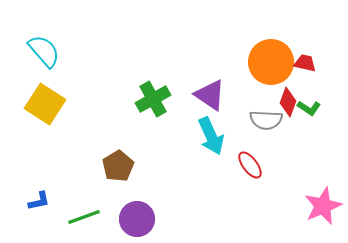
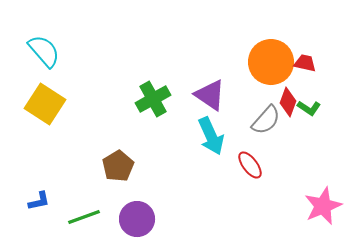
gray semicircle: rotated 52 degrees counterclockwise
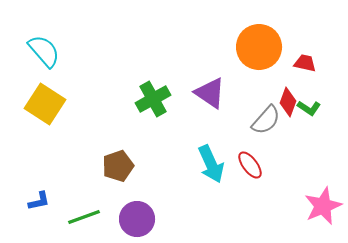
orange circle: moved 12 px left, 15 px up
purple triangle: moved 2 px up
cyan arrow: moved 28 px down
brown pentagon: rotated 12 degrees clockwise
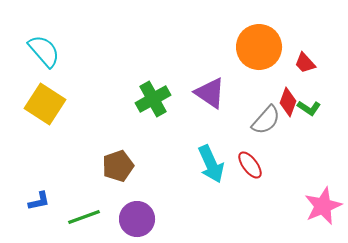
red trapezoid: rotated 145 degrees counterclockwise
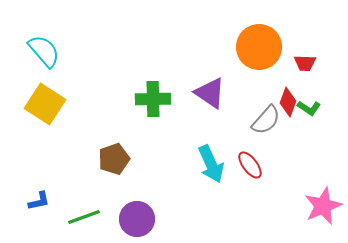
red trapezoid: rotated 45 degrees counterclockwise
green cross: rotated 28 degrees clockwise
brown pentagon: moved 4 px left, 7 px up
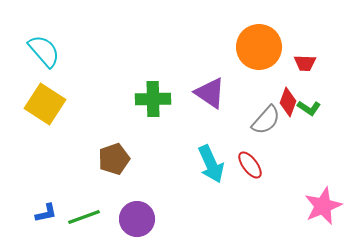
blue L-shape: moved 7 px right, 12 px down
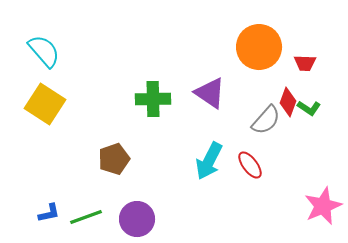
cyan arrow: moved 2 px left, 3 px up; rotated 51 degrees clockwise
blue L-shape: moved 3 px right
green line: moved 2 px right
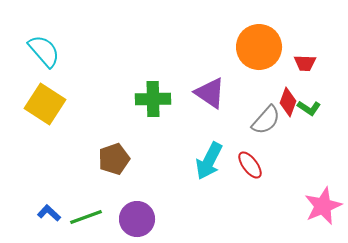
blue L-shape: rotated 125 degrees counterclockwise
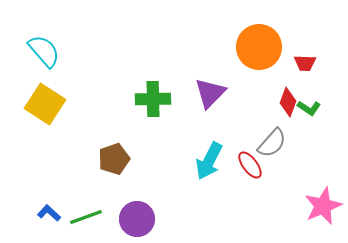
purple triangle: rotated 40 degrees clockwise
gray semicircle: moved 6 px right, 23 px down
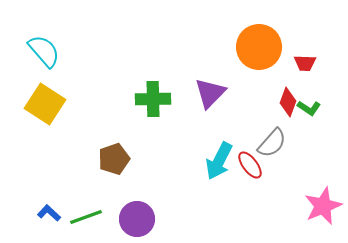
cyan arrow: moved 10 px right
